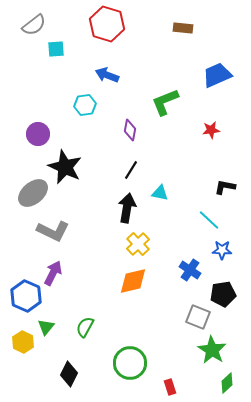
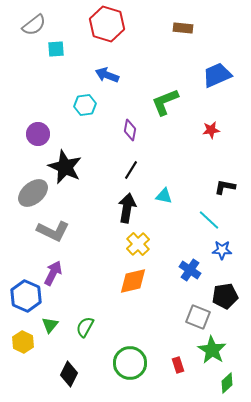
cyan triangle: moved 4 px right, 3 px down
black pentagon: moved 2 px right, 2 px down
green triangle: moved 4 px right, 2 px up
red rectangle: moved 8 px right, 22 px up
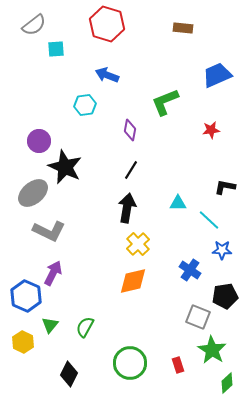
purple circle: moved 1 px right, 7 px down
cyan triangle: moved 14 px right, 7 px down; rotated 12 degrees counterclockwise
gray L-shape: moved 4 px left
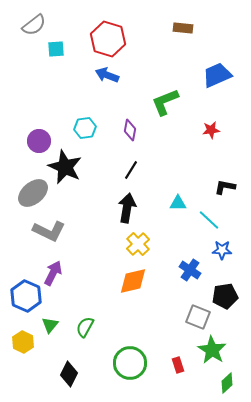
red hexagon: moved 1 px right, 15 px down
cyan hexagon: moved 23 px down
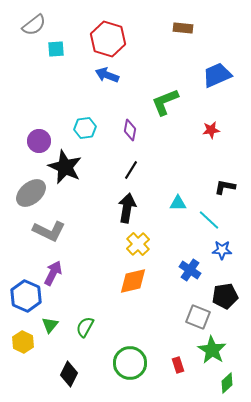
gray ellipse: moved 2 px left
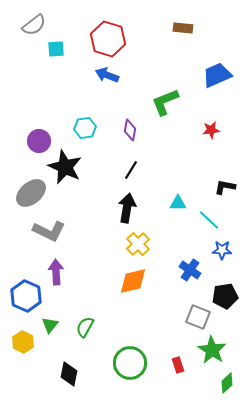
purple arrow: moved 3 px right, 1 px up; rotated 30 degrees counterclockwise
black diamond: rotated 15 degrees counterclockwise
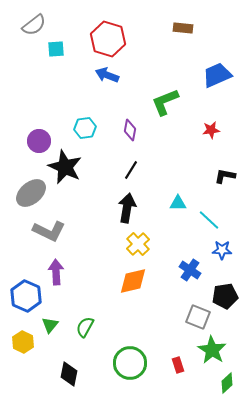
black L-shape: moved 11 px up
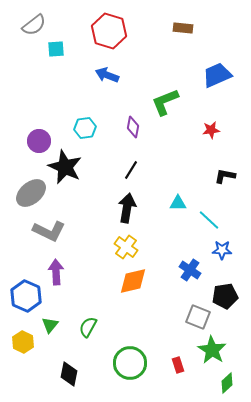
red hexagon: moved 1 px right, 8 px up
purple diamond: moved 3 px right, 3 px up
yellow cross: moved 12 px left, 3 px down; rotated 10 degrees counterclockwise
green semicircle: moved 3 px right
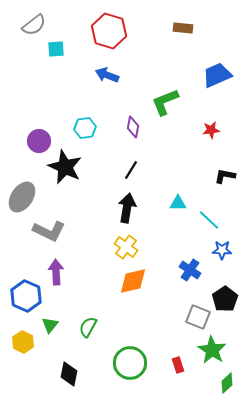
gray ellipse: moved 9 px left, 4 px down; rotated 16 degrees counterclockwise
black pentagon: moved 3 px down; rotated 25 degrees counterclockwise
